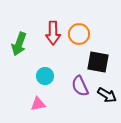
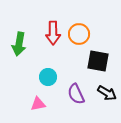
green arrow: rotated 10 degrees counterclockwise
black square: moved 1 px up
cyan circle: moved 3 px right, 1 px down
purple semicircle: moved 4 px left, 8 px down
black arrow: moved 2 px up
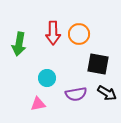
black square: moved 3 px down
cyan circle: moved 1 px left, 1 px down
purple semicircle: rotated 75 degrees counterclockwise
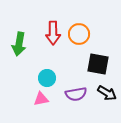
pink triangle: moved 3 px right, 5 px up
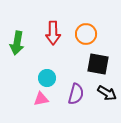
orange circle: moved 7 px right
green arrow: moved 2 px left, 1 px up
purple semicircle: rotated 65 degrees counterclockwise
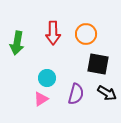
pink triangle: rotated 21 degrees counterclockwise
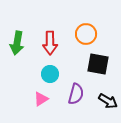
red arrow: moved 3 px left, 10 px down
cyan circle: moved 3 px right, 4 px up
black arrow: moved 1 px right, 8 px down
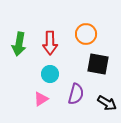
green arrow: moved 2 px right, 1 px down
black arrow: moved 1 px left, 2 px down
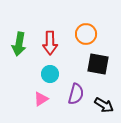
black arrow: moved 3 px left, 2 px down
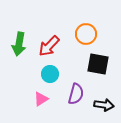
red arrow: moved 1 px left, 3 px down; rotated 45 degrees clockwise
black arrow: rotated 24 degrees counterclockwise
